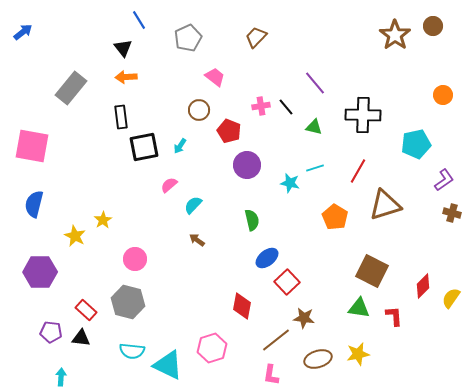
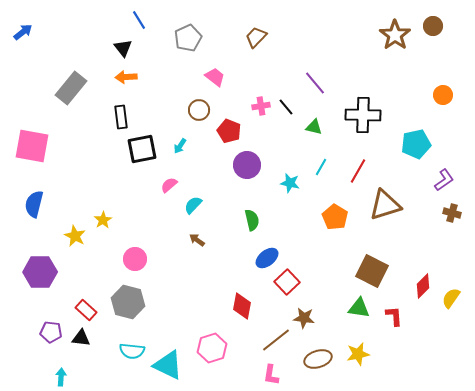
black square at (144, 147): moved 2 px left, 2 px down
cyan line at (315, 168): moved 6 px right, 1 px up; rotated 42 degrees counterclockwise
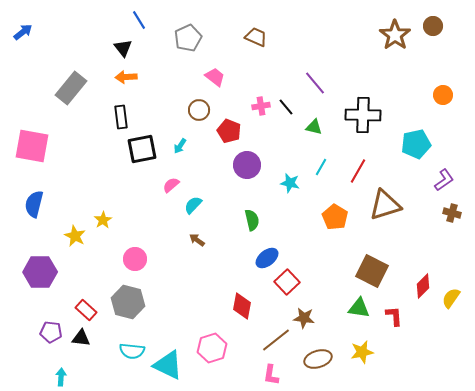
brown trapezoid at (256, 37): rotated 70 degrees clockwise
pink semicircle at (169, 185): moved 2 px right
yellow star at (358, 354): moved 4 px right, 2 px up
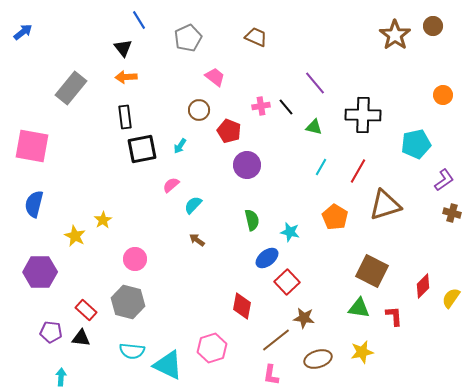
black rectangle at (121, 117): moved 4 px right
cyan star at (290, 183): moved 49 px down
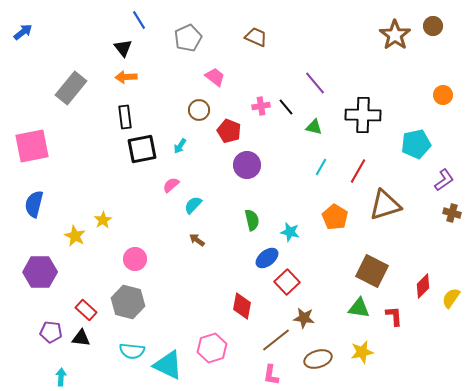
pink square at (32, 146): rotated 21 degrees counterclockwise
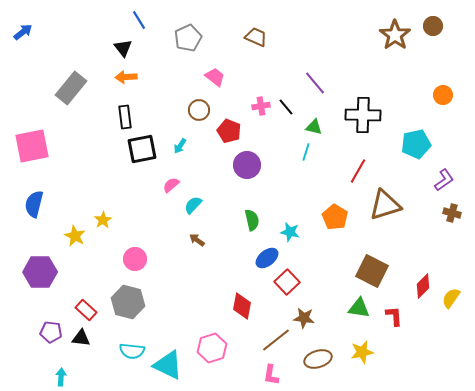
cyan line at (321, 167): moved 15 px left, 15 px up; rotated 12 degrees counterclockwise
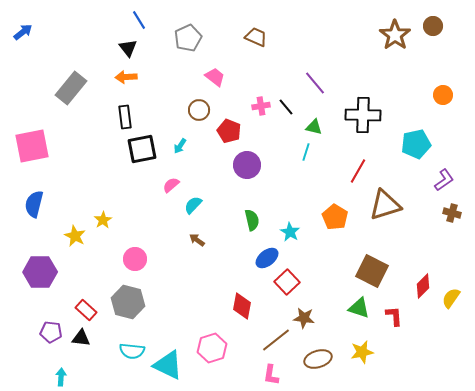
black triangle at (123, 48): moved 5 px right
cyan star at (290, 232): rotated 18 degrees clockwise
green triangle at (359, 308): rotated 10 degrees clockwise
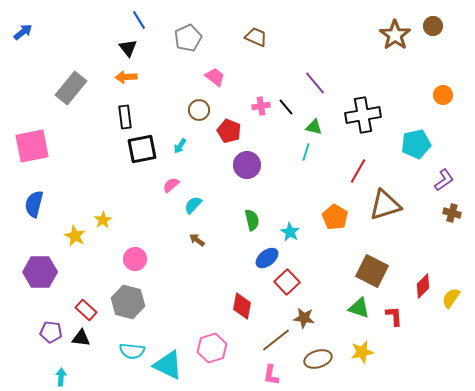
black cross at (363, 115): rotated 12 degrees counterclockwise
